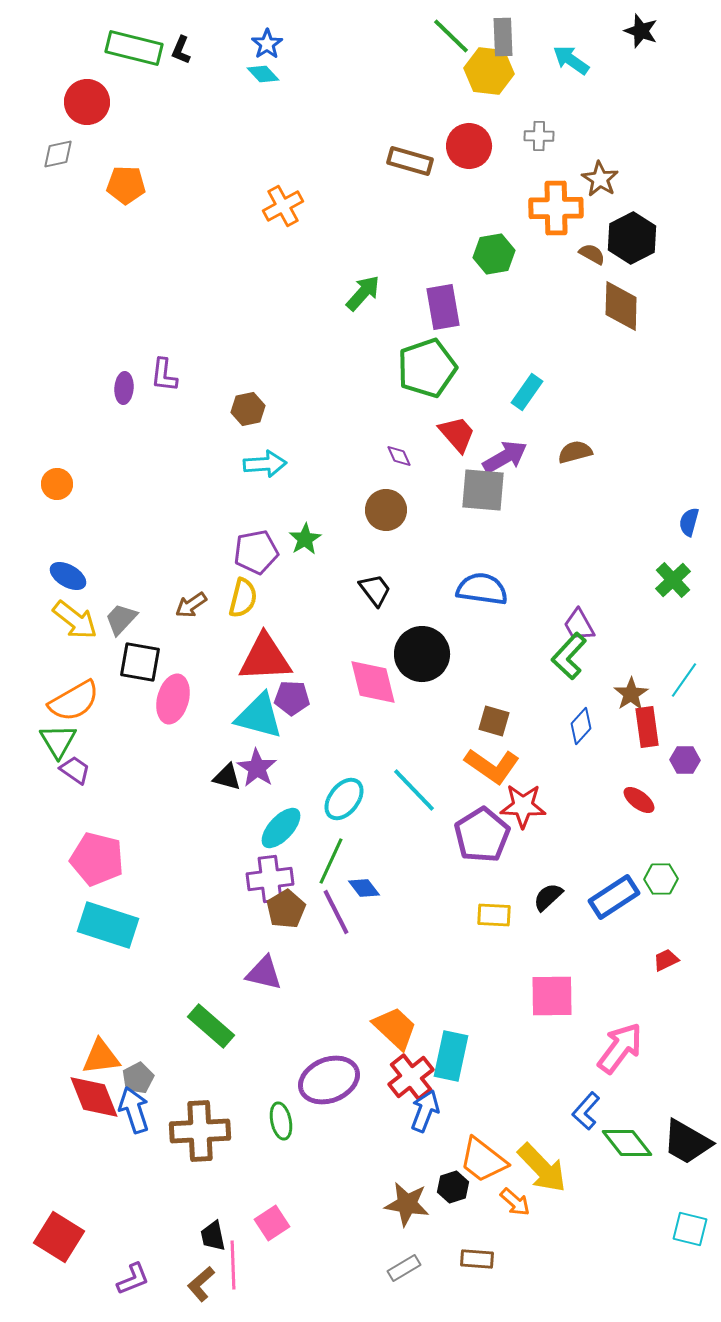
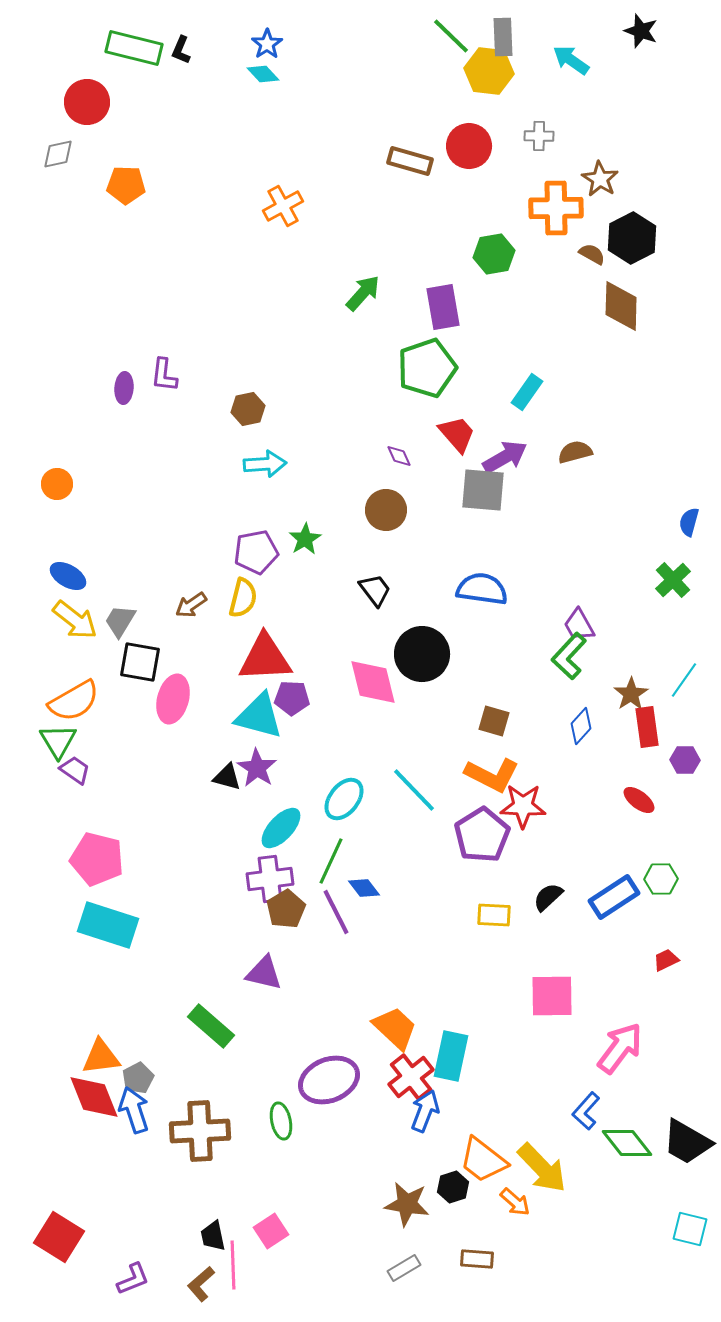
gray trapezoid at (121, 619): moved 1 px left, 2 px down; rotated 12 degrees counterclockwise
orange L-shape at (492, 766): moved 9 px down; rotated 8 degrees counterclockwise
pink square at (272, 1223): moved 1 px left, 8 px down
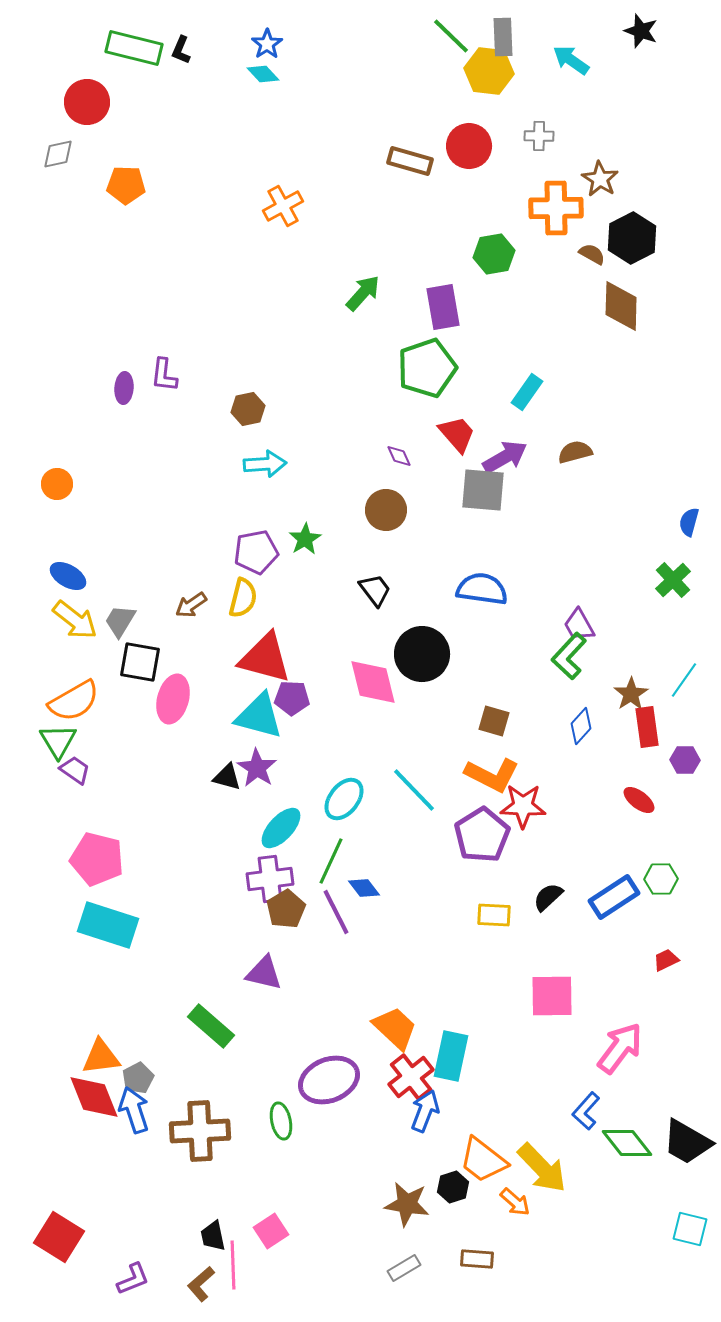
red triangle at (265, 658): rotated 18 degrees clockwise
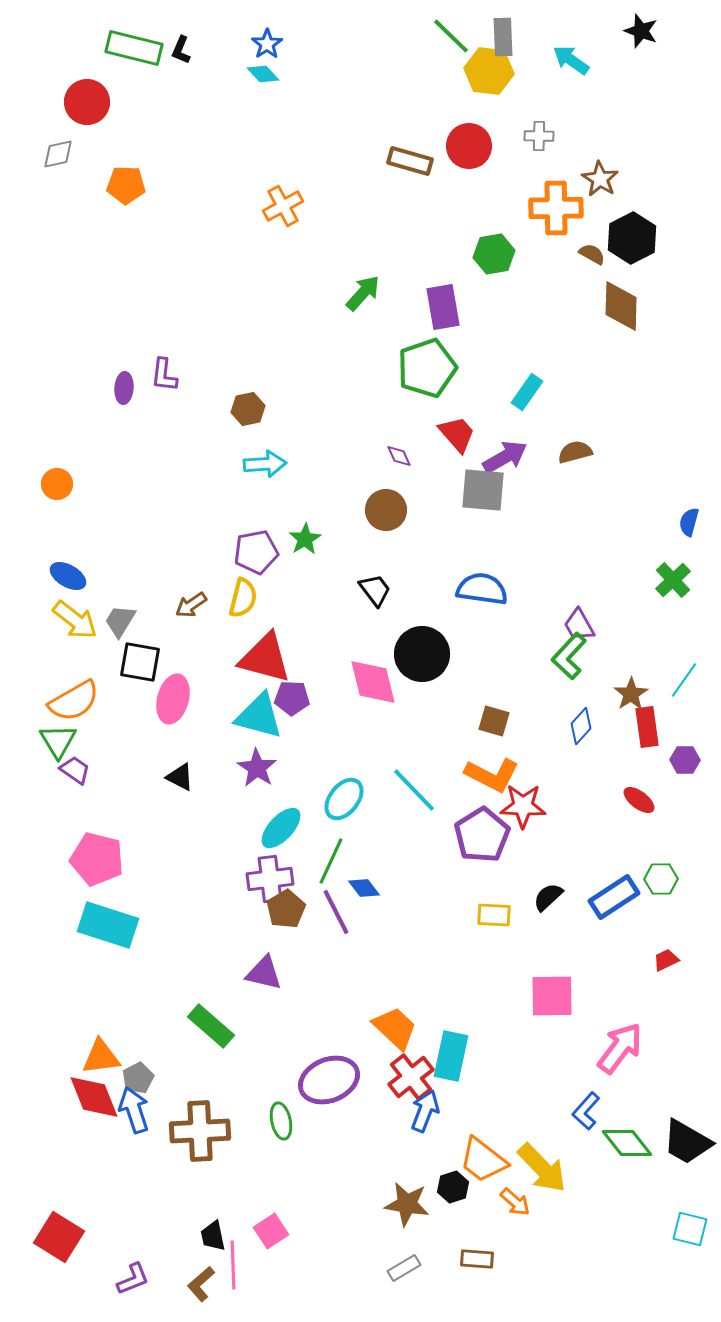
black triangle at (227, 777): moved 47 px left; rotated 12 degrees clockwise
